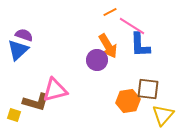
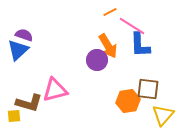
brown L-shape: moved 7 px left, 1 px down
yellow square: moved 1 px down; rotated 24 degrees counterclockwise
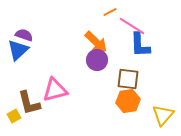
orange arrow: moved 12 px left, 4 px up; rotated 15 degrees counterclockwise
brown square: moved 20 px left, 10 px up
brown L-shape: rotated 60 degrees clockwise
yellow square: rotated 24 degrees counterclockwise
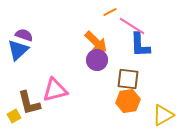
yellow triangle: rotated 20 degrees clockwise
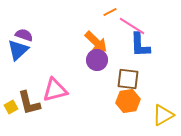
yellow square: moved 3 px left, 9 px up
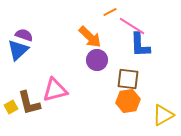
orange arrow: moved 6 px left, 5 px up
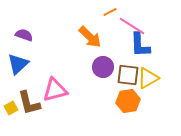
blue triangle: moved 14 px down
purple circle: moved 6 px right, 7 px down
brown square: moved 4 px up
yellow square: moved 1 px down
yellow triangle: moved 15 px left, 37 px up
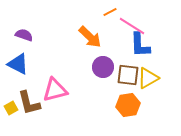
blue triangle: rotated 50 degrees counterclockwise
orange hexagon: moved 4 px down
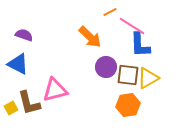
purple circle: moved 3 px right
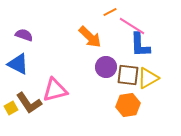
brown L-shape: rotated 20 degrees counterclockwise
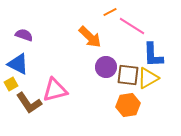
blue L-shape: moved 13 px right, 10 px down
yellow square: moved 24 px up
